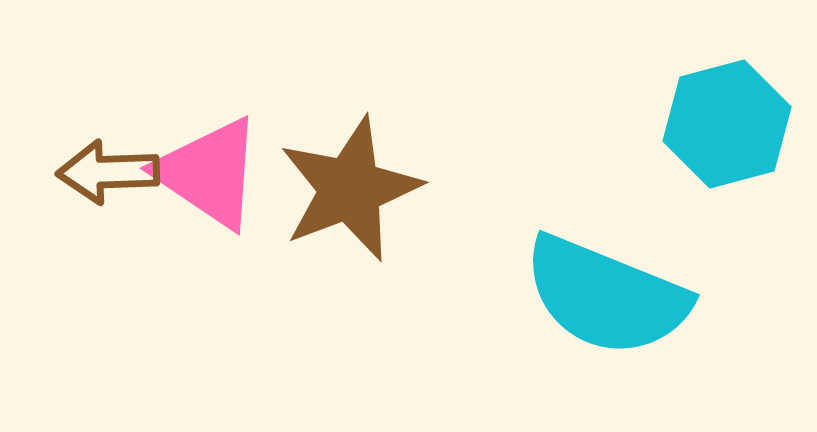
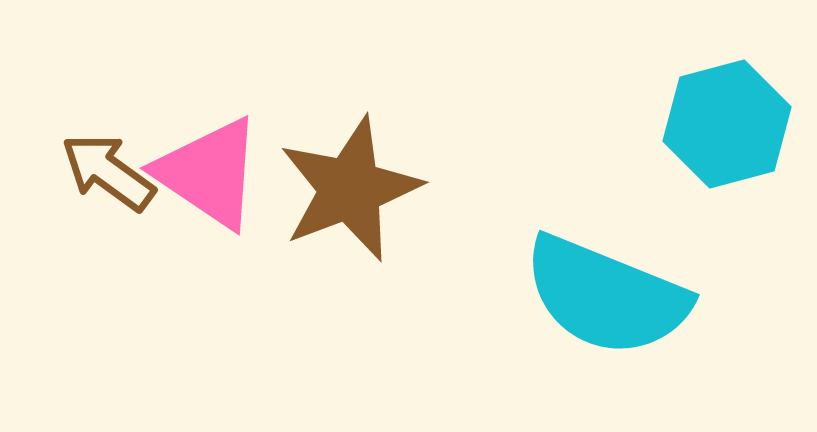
brown arrow: rotated 38 degrees clockwise
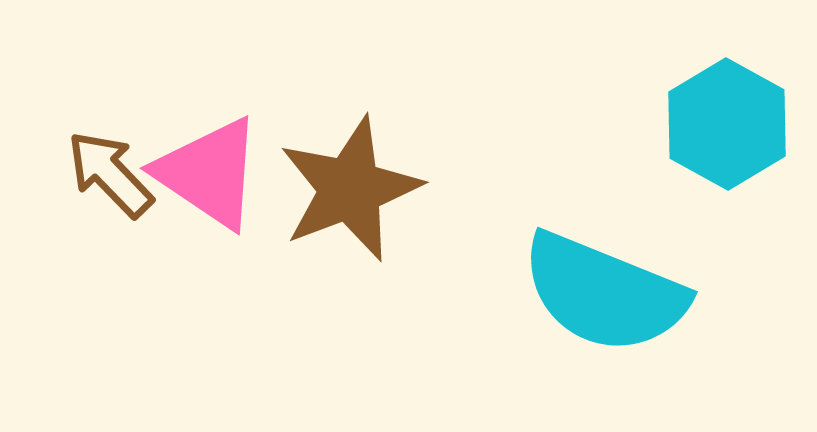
cyan hexagon: rotated 16 degrees counterclockwise
brown arrow: moved 2 px right, 2 px down; rotated 10 degrees clockwise
cyan semicircle: moved 2 px left, 3 px up
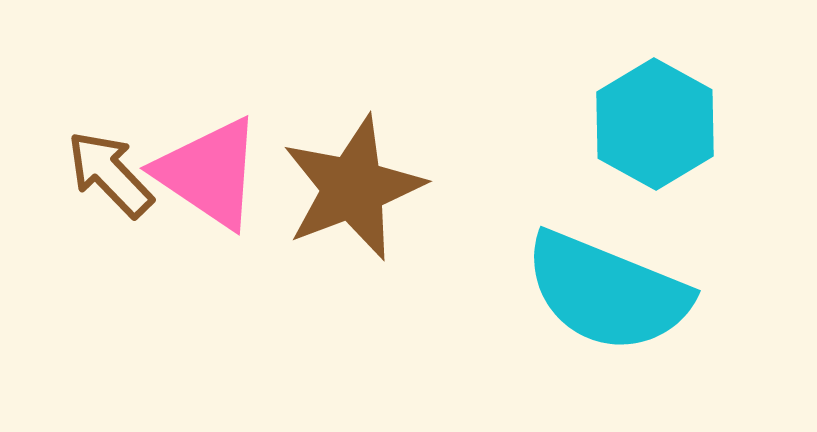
cyan hexagon: moved 72 px left
brown star: moved 3 px right, 1 px up
cyan semicircle: moved 3 px right, 1 px up
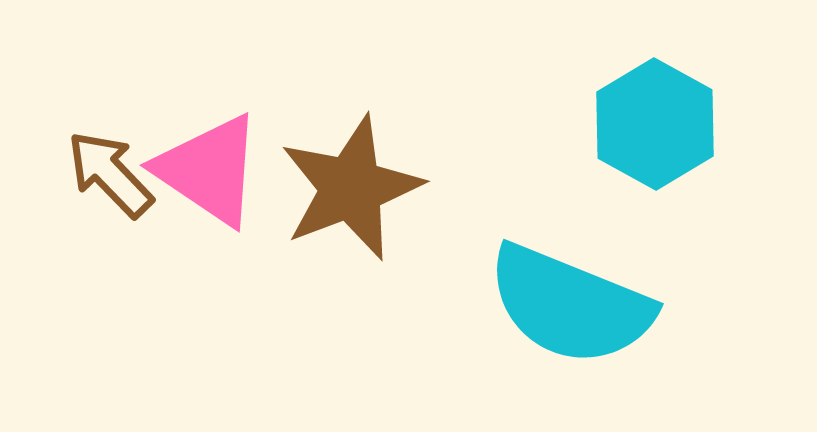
pink triangle: moved 3 px up
brown star: moved 2 px left
cyan semicircle: moved 37 px left, 13 px down
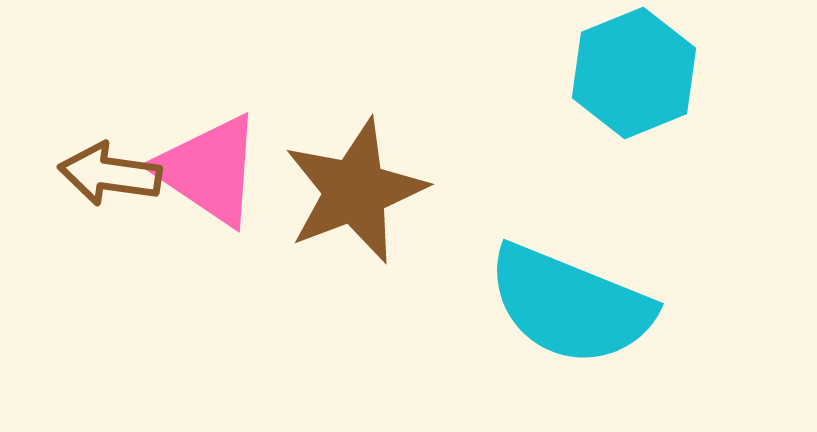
cyan hexagon: moved 21 px left, 51 px up; rotated 9 degrees clockwise
brown arrow: rotated 38 degrees counterclockwise
brown star: moved 4 px right, 3 px down
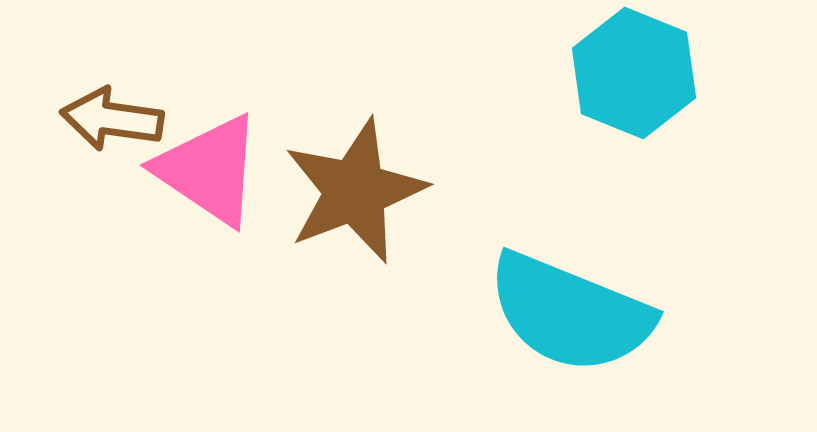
cyan hexagon: rotated 16 degrees counterclockwise
brown arrow: moved 2 px right, 55 px up
cyan semicircle: moved 8 px down
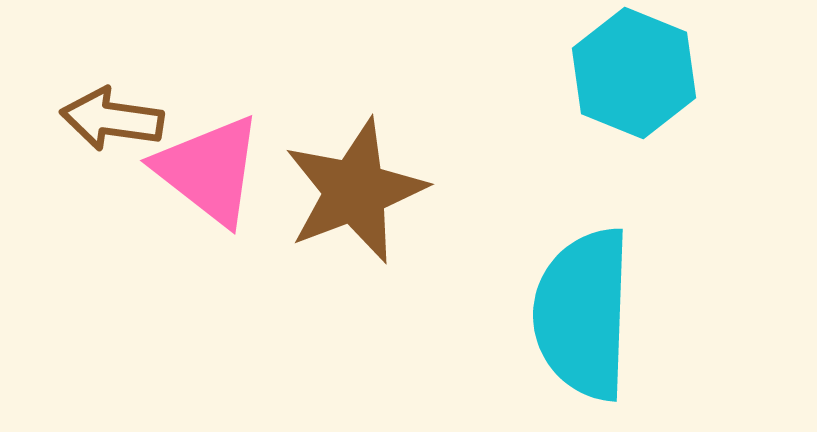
pink triangle: rotated 4 degrees clockwise
cyan semicircle: moved 13 px right, 1 px down; rotated 70 degrees clockwise
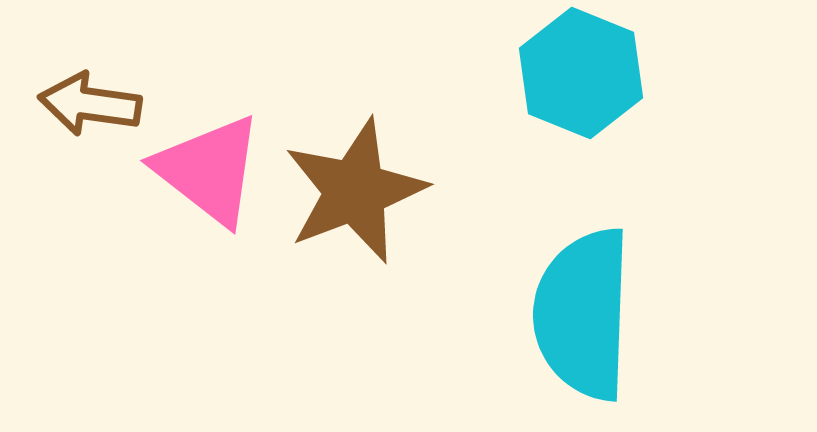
cyan hexagon: moved 53 px left
brown arrow: moved 22 px left, 15 px up
